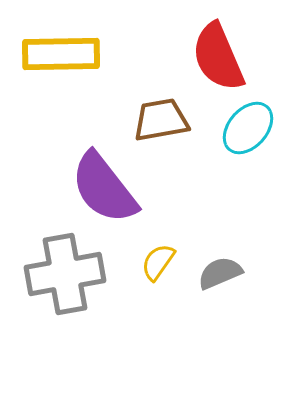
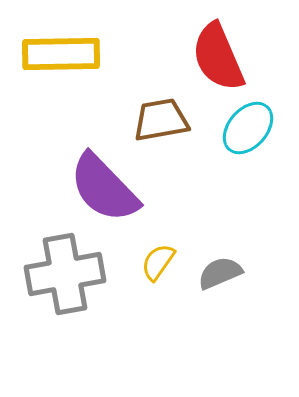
purple semicircle: rotated 6 degrees counterclockwise
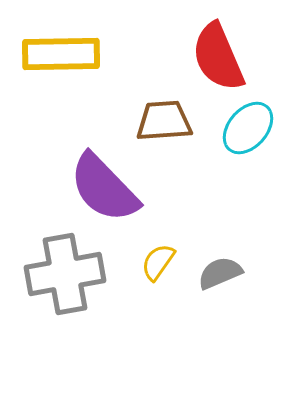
brown trapezoid: moved 3 px right, 1 px down; rotated 6 degrees clockwise
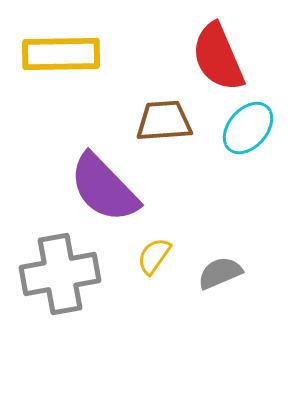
yellow semicircle: moved 4 px left, 6 px up
gray cross: moved 5 px left
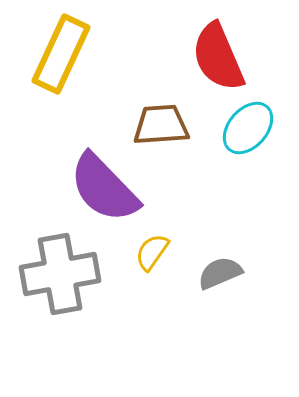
yellow rectangle: rotated 64 degrees counterclockwise
brown trapezoid: moved 3 px left, 4 px down
yellow semicircle: moved 2 px left, 4 px up
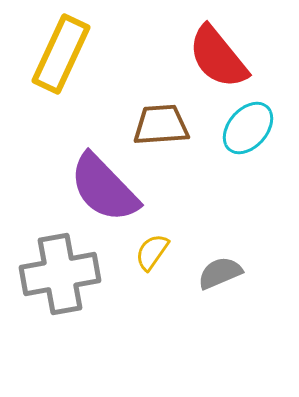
red semicircle: rotated 16 degrees counterclockwise
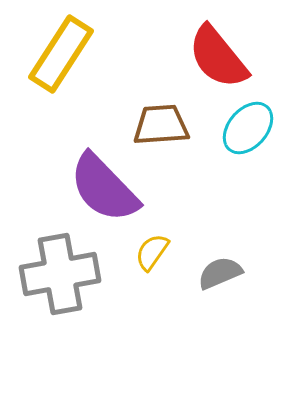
yellow rectangle: rotated 8 degrees clockwise
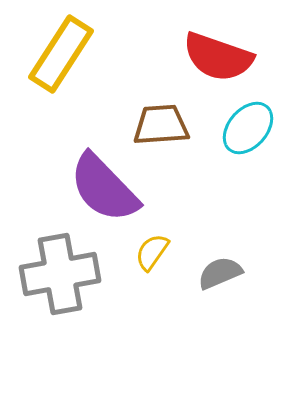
red semicircle: rotated 32 degrees counterclockwise
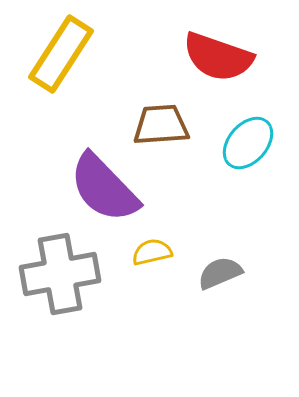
cyan ellipse: moved 15 px down
yellow semicircle: rotated 42 degrees clockwise
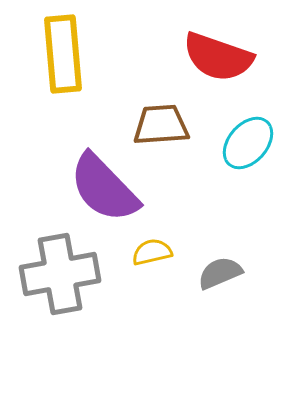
yellow rectangle: moved 2 px right; rotated 38 degrees counterclockwise
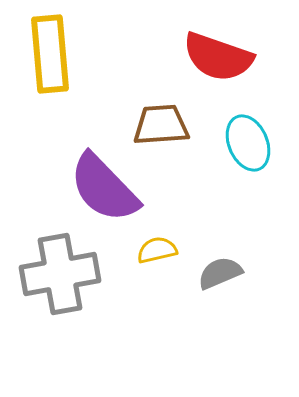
yellow rectangle: moved 13 px left
cyan ellipse: rotated 64 degrees counterclockwise
yellow semicircle: moved 5 px right, 2 px up
